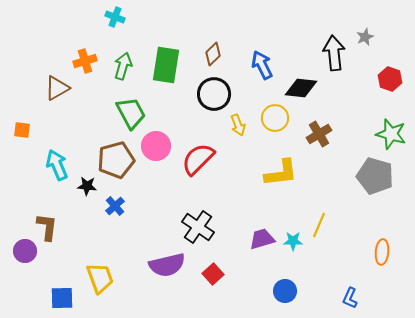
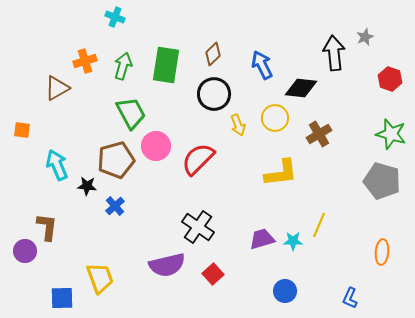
gray pentagon: moved 7 px right, 5 px down
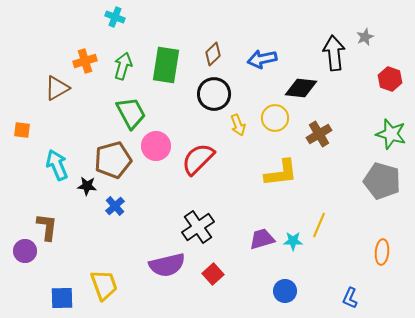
blue arrow: moved 6 px up; rotated 76 degrees counterclockwise
brown pentagon: moved 3 px left
black cross: rotated 20 degrees clockwise
yellow trapezoid: moved 4 px right, 7 px down
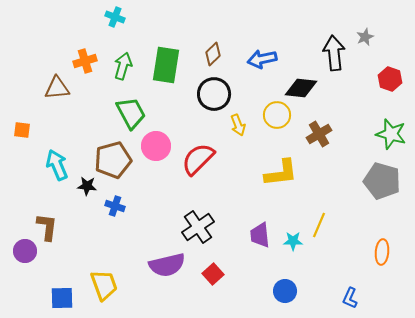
brown triangle: rotated 24 degrees clockwise
yellow circle: moved 2 px right, 3 px up
blue cross: rotated 30 degrees counterclockwise
purple trapezoid: moved 2 px left, 4 px up; rotated 80 degrees counterclockwise
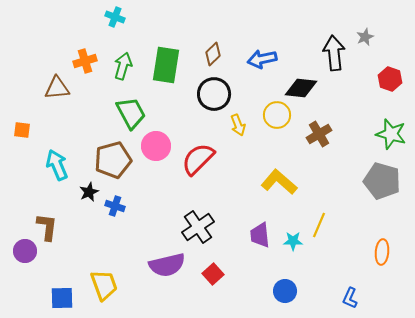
yellow L-shape: moved 2 px left, 9 px down; rotated 132 degrees counterclockwise
black star: moved 2 px right, 6 px down; rotated 30 degrees counterclockwise
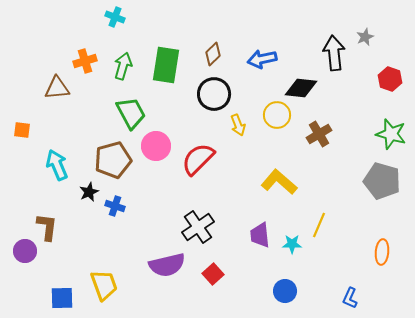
cyan star: moved 1 px left, 3 px down
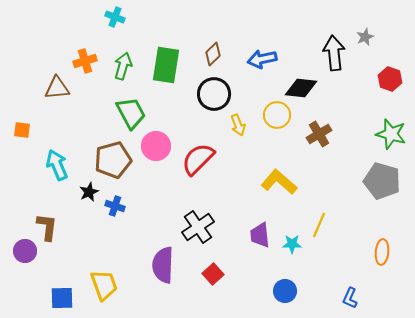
purple semicircle: moved 4 px left; rotated 105 degrees clockwise
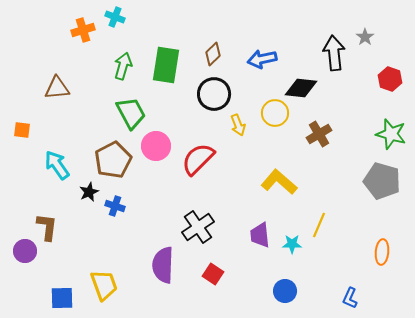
gray star: rotated 12 degrees counterclockwise
orange cross: moved 2 px left, 31 px up
yellow circle: moved 2 px left, 2 px up
brown pentagon: rotated 12 degrees counterclockwise
cyan arrow: rotated 12 degrees counterclockwise
red square: rotated 15 degrees counterclockwise
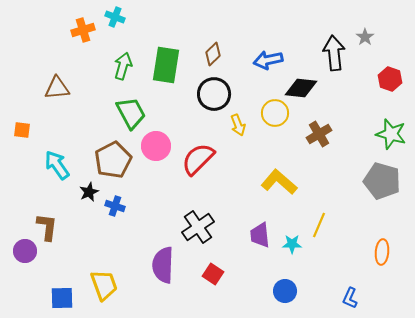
blue arrow: moved 6 px right, 1 px down
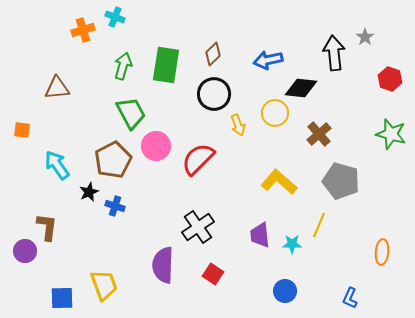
brown cross: rotated 10 degrees counterclockwise
gray pentagon: moved 41 px left
